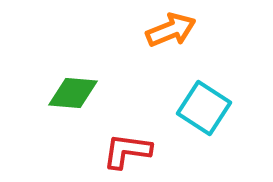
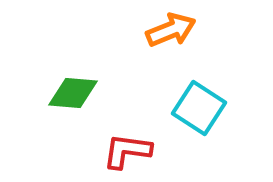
cyan square: moved 5 px left
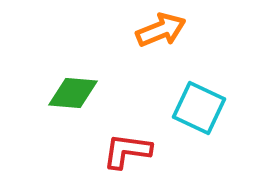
orange arrow: moved 10 px left
cyan square: rotated 8 degrees counterclockwise
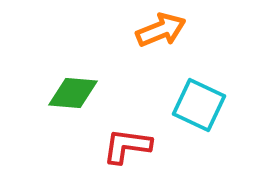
cyan square: moved 3 px up
red L-shape: moved 5 px up
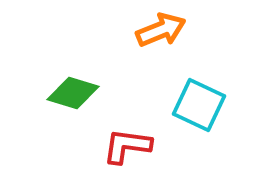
green diamond: rotated 12 degrees clockwise
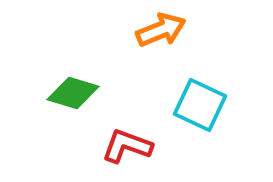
cyan square: moved 1 px right
red L-shape: rotated 12 degrees clockwise
